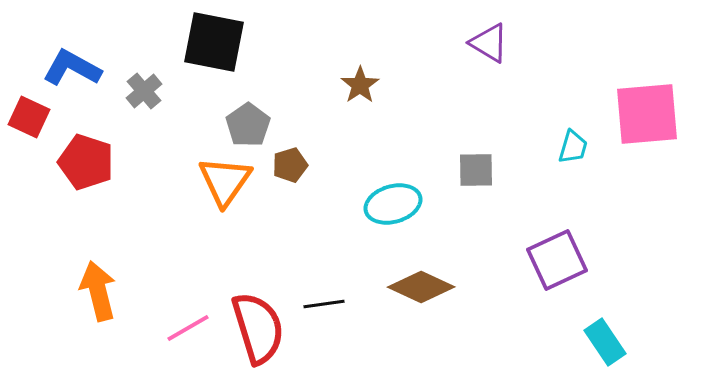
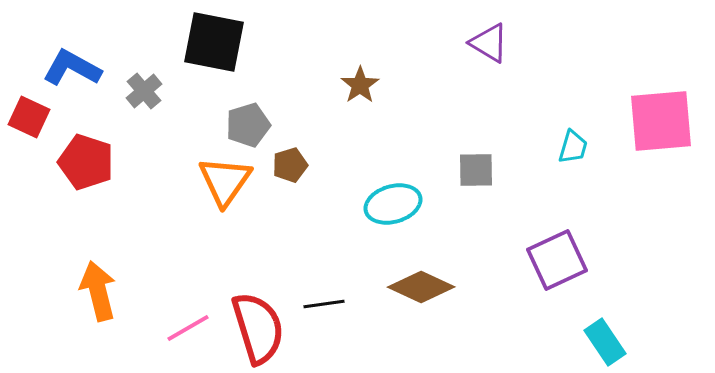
pink square: moved 14 px right, 7 px down
gray pentagon: rotated 18 degrees clockwise
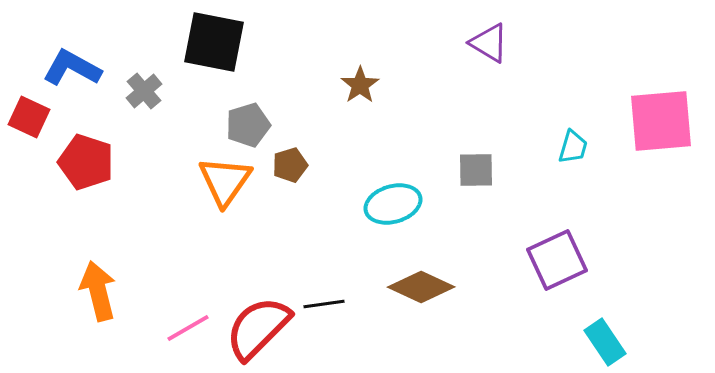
red semicircle: rotated 118 degrees counterclockwise
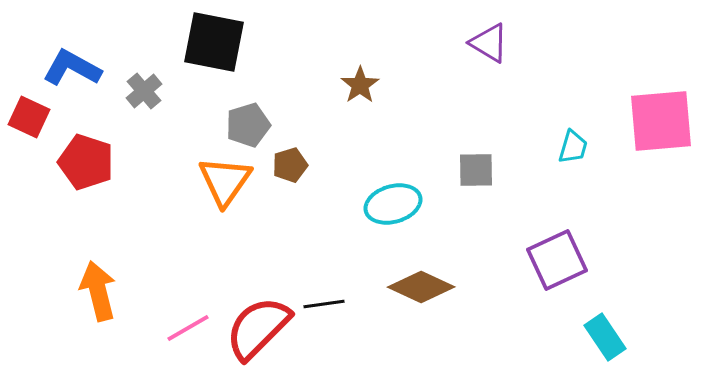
cyan rectangle: moved 5 px up
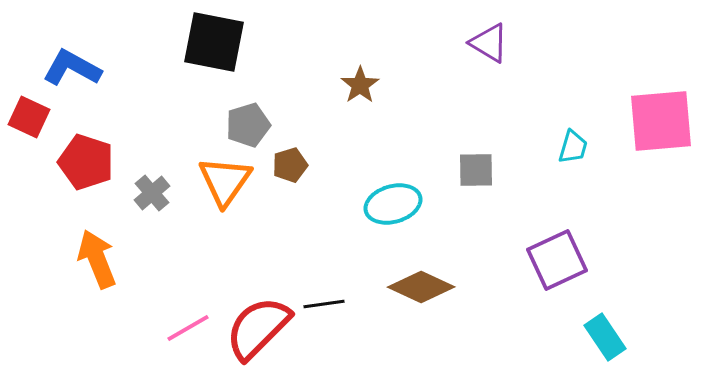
gray cross: moved 8 px right, 102 px down
orange arrow: moved 1 px left, 32 px up; rotated 8 degrees counterclockwise
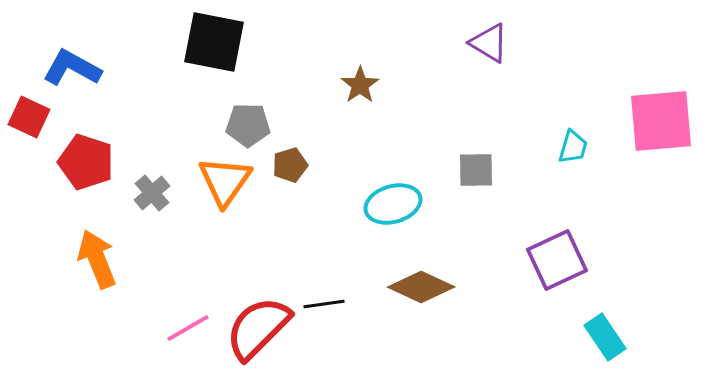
gray pentagon: rotated 18 degrees clockwise
